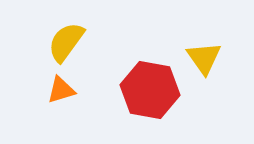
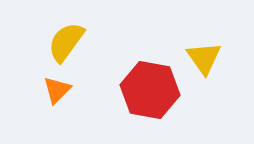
orange triangle: moved 4 px left; rotated 28 degrees counterclockwise
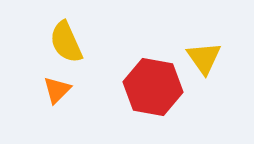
yellow semicircle: rotated 60 degrees counterclockwise
red hexagon: moved 3 px right, 3 px up
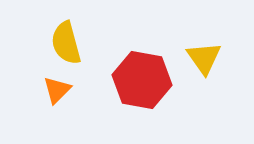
yellow semicircle: moved 1 px down; rotated 9 degrees clockwise
red hexagon: moved 11 px left, 7 px up
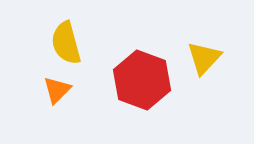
yellow triangle: rotated 18 degrees clockwise
red hexagon: rotated 10 degrees clockwise
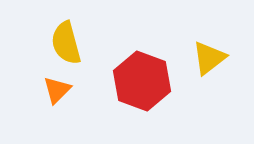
yellow triangle: moved 5 px right; rotated 9 degrees clockwise
red hexagon: moved 1 px down
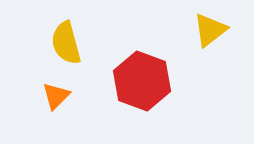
yellow triangle: moved 1 px right, 28 px up
orange triangle: moved 1 px left, 6 px down
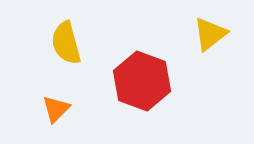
yellow triangle: moved 4 px down
orange triangle: moved 13 px down
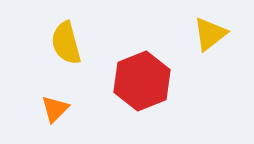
red hexagon: rotated 18 degrees clockwise
orange triangle: moved 1 px left
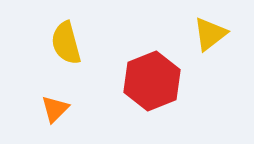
red hexagon: moved 10 px right
